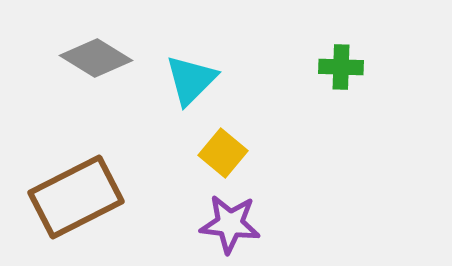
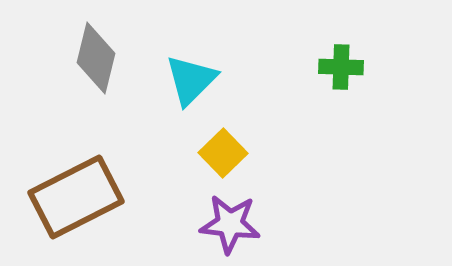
gray diamond: rotated 72 degrees clockwise
yellow square: rotated 6 degrees clockwise
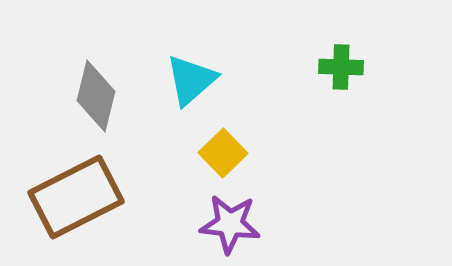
gray diamond: moved 38 px down
cyan triangle: rotated 4 degrees clockwise
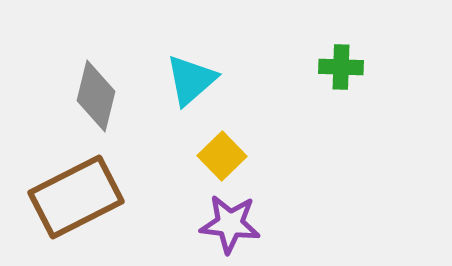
yellow square: moved 1 px left, 3 px down
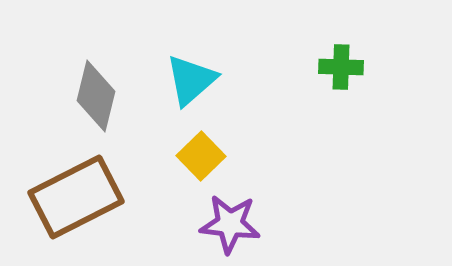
yellow square: moved 21 px left
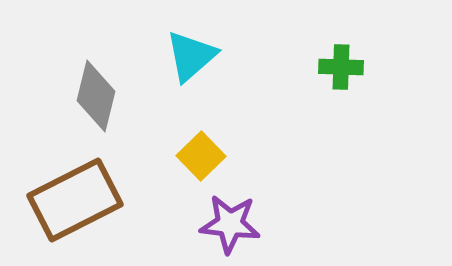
cyan triangle: moved 24 px up
brown rectangle: moved 1 px left, 3 px down
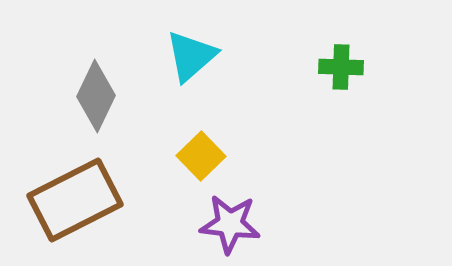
gray diamond: rotated 12 degrees clockwise
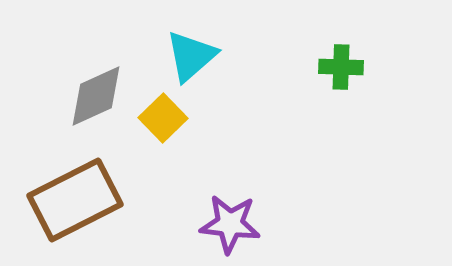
gray diamond: rotated 40 degrees clockwise
yellow square: moved 38 px left, 38 px up
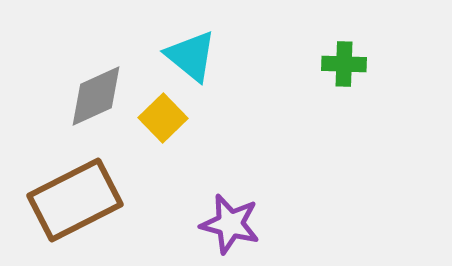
cyan triangle: rotated 40 degrees counterclockwise
green cross: moved 3 px right, 3 px up
purple star: rotated 8 degrees clockwise
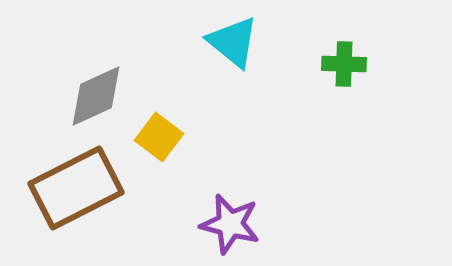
cyan triangle: moved 42 px right, 14 px up
yellow square: moved 4 px left, 19 px down; rotated 9 degrees counterclockwise
brown rectangle: moved 1 px right, 12 px up
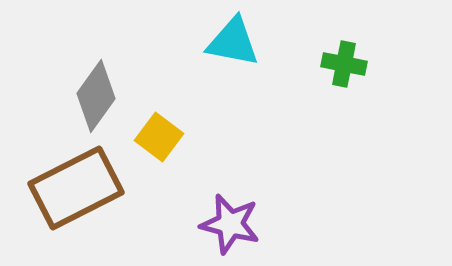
cyan triangle: rotated 28 degrees counterclockwise
green cross: rotated 9 degrees clockwise
gray diamond: rotated 30 degrees counterclockwise
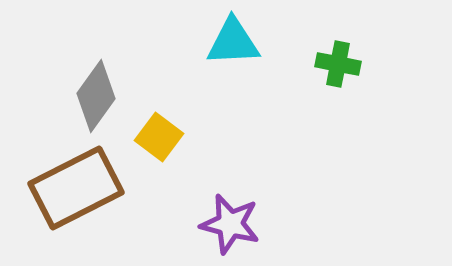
cyan triangle: rotated 14 degrees counterclockwise
green cross: moved 6 px left
